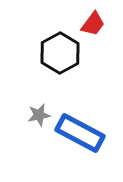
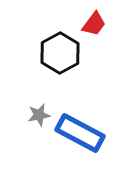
red trapezoid: moved 1 px right
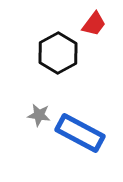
black hexagon: moved 2 px left
gray star: rotated 20 degrees clockwise
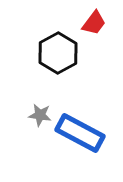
red trapezoid: moved 1 px up
gray star: moved 1 px right
